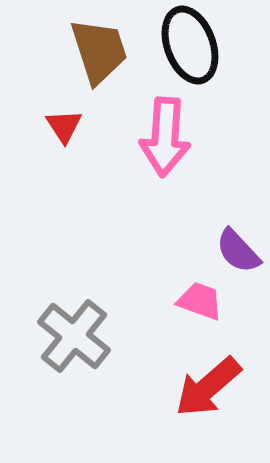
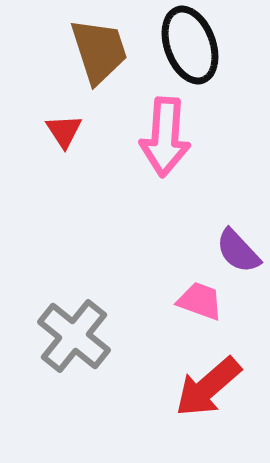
red triangle: moved 5 px down
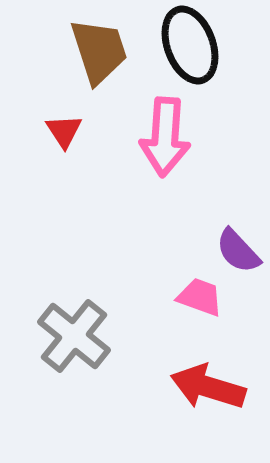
pink trapezoid: moved 4 px up
red arrow: rotated 58 degrees clockwise
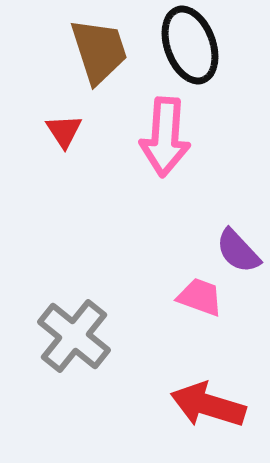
red arrow: moved 18 px down
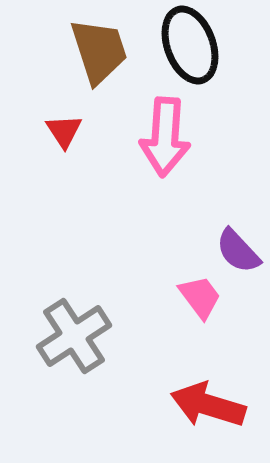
pink trapezoid: rotated 33 degrees clockwise
gray cross: rotated 18 degrees clockwise
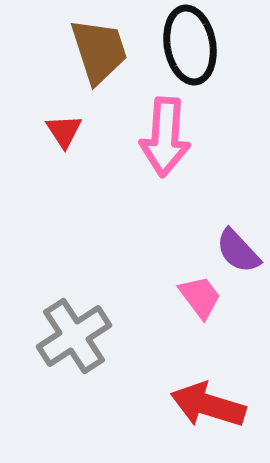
black ellipse: rotated 10 degrees clockwise
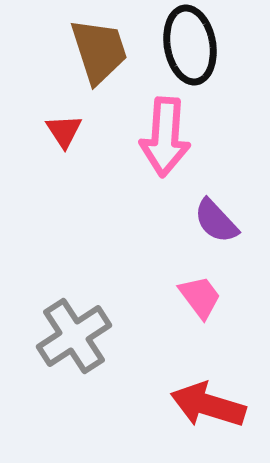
purple semicircle: moved 22 px left, 30 px up
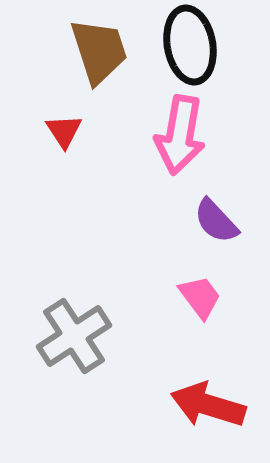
pink arrow: moved 15 px right, 2 px up; rotated 6 degrees clockwise
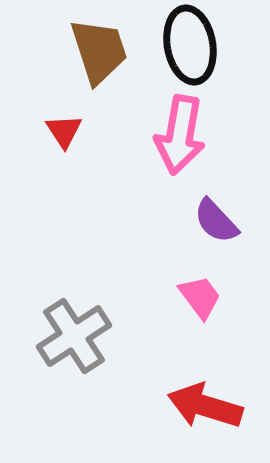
red arrow: moved 3 px left, 1 px down
